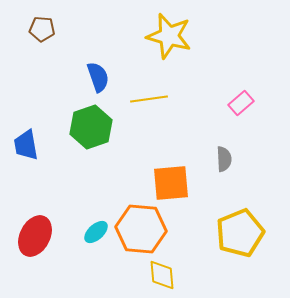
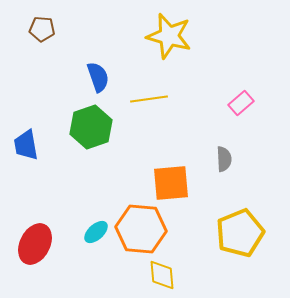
red ellipse: moved 8 px down
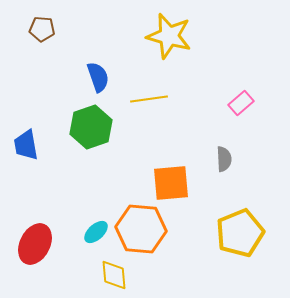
yellow diamond: moved 48 px left
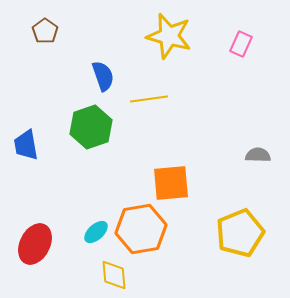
brown pentagon: moved 3 px right, 2 px down; rotated 30 degrees clockwise
blue semicircle: moved 5 px right, 1 px up
pink rectangle: moved 59 px up; rotated 25 degrees counterclockwise
gray semicircle: moved 34 px right, 4 px up; rotated 85 degrees counterclockwise
orange hexagon: rotated 15 degrees counterclockwise
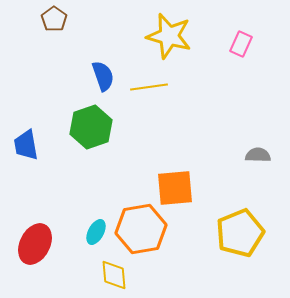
brown pentagon: moved 9 px right, 12 px up
yellow line: moved 12 px up
orange square: moved 4 px right, 5 px down
cyan ellipse: rotated 20 degrees counterclockwise
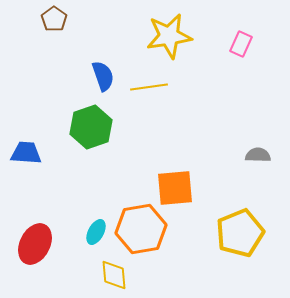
yellow star: rotated 24 degrees counterclockwise
blue trapezoid: moved 8 px down; rotated 104 degrees clockwise
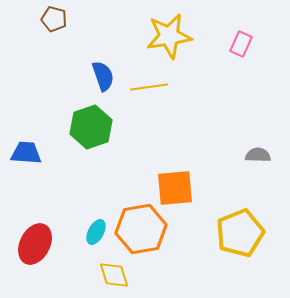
brown pentagon: rotated 20 degrees counterclockwise
yellow diamond: rotated 12 degrees counterclockwise
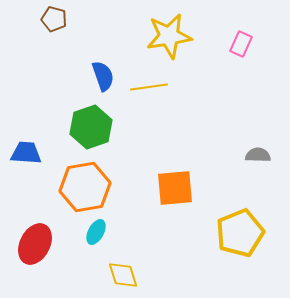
orange hexagon: moved 56 px left, 42 px up
yellow diamond: moved 9 px right
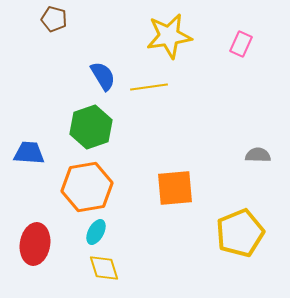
blue semicircle: rotated 12 degrees counterclockwise
blue trapezoid: moved 3 px right
orange hexagon: moved 2 px right
red ellipse: rotated 18 degrees counterclockwise
yellow diamond: moved 19 px left, 7 px up
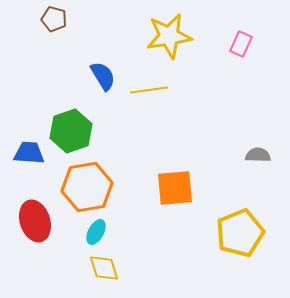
yellow line: moved 3 px down
green hexagon: moved 20 px left, 4 px down
red ellipse: moved 23 px up; rotated 27 degrees counterclockwise
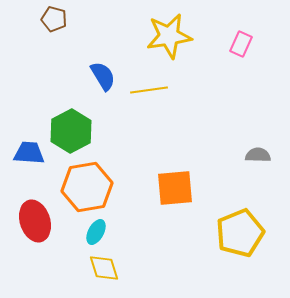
green hexagon: rotated 9 degrees counterclockwise
